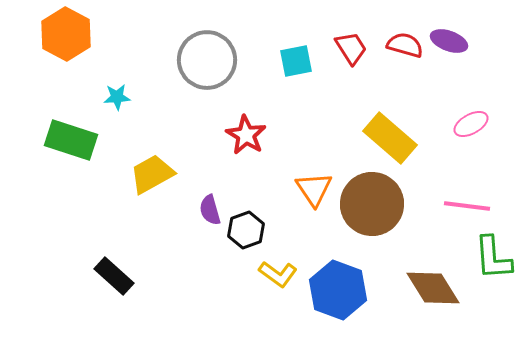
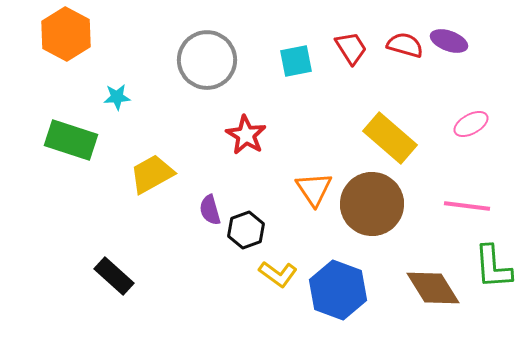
green L-shape: moved 9 px down
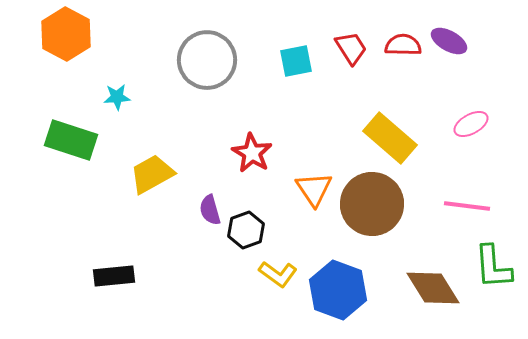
purple ellipse: rotated 9 degrees clockwise
red semicircle: moved 2 px left; rotated 15 degrees counterclockwise
red star: moved 6 px right, 18 px down
black rectangle: rotated 48 degrees counterclockwise
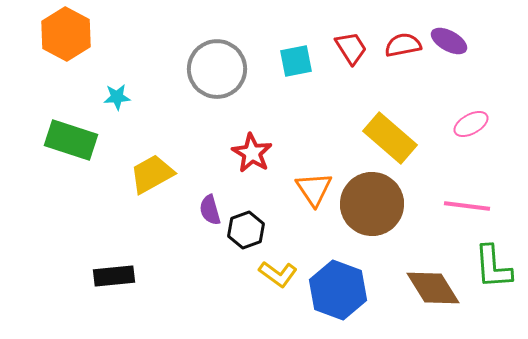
red semicircle: rotated 12 degrees counterclockwise
gray circle: moved 10 px right, 9 px down
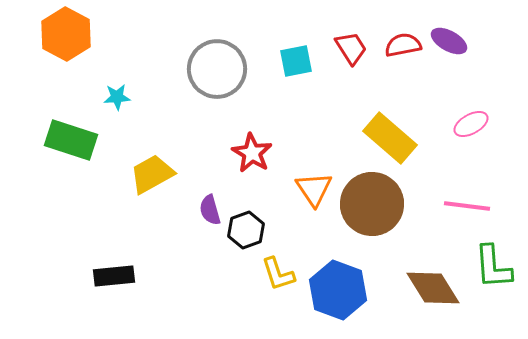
yellow L-shape: rotated 36 degrees clockwise
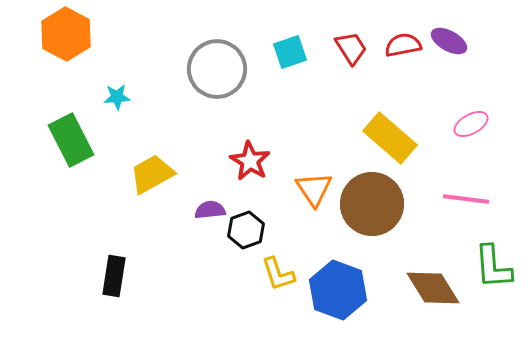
cyan square: moved 6 px left, 9 px up; rotated 8 degrees counterclockwise
green rectangle: rotated 45 degrees clockwise
red star: moved 2 px left, 8 px down
pink line: moved 1 px left, 7 px up
purple semicircle: rotated 100 degrees clockwise
black rectangle: rotated 75 degrees counterclockwise
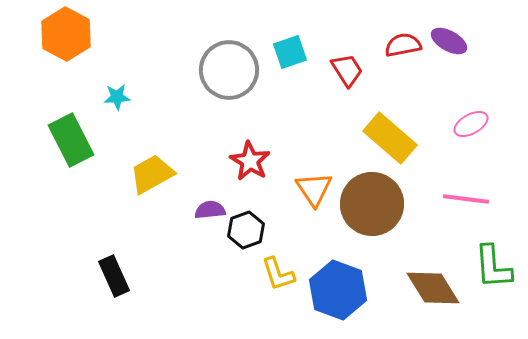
red trapezoid: moved 4 px left, 22 px down
gray circle: moved 12 px right, 1 px down
black rectangle: rotated 33 degrees counterclockwise
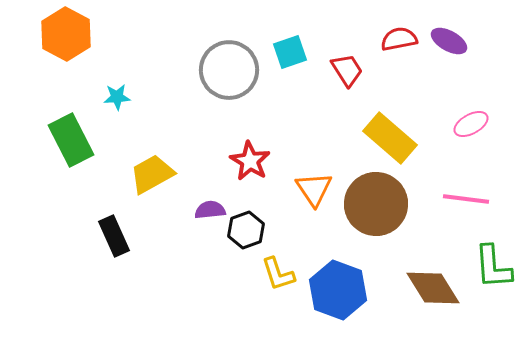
red semicircle: moved 4 px left, 6 px up
brown circle: moved 4 px right
black rectangle: moved 40 px up
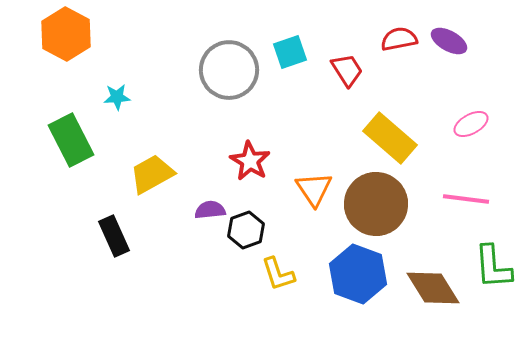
blue hexagon: moved 20 px right, 16 px up
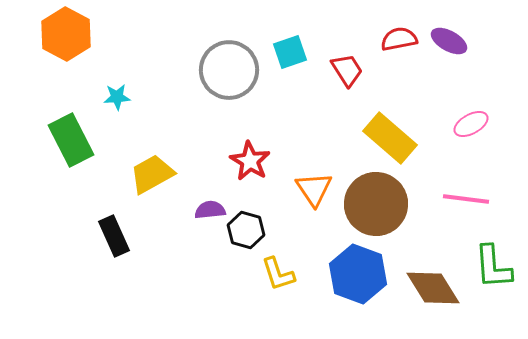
black hexagon: rotated 24 degrees counterclockwise
